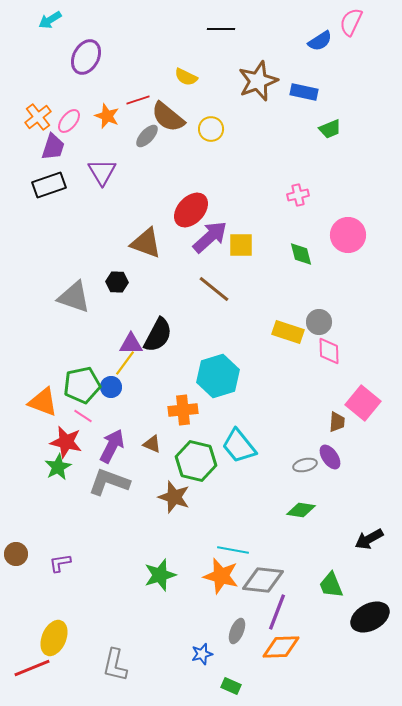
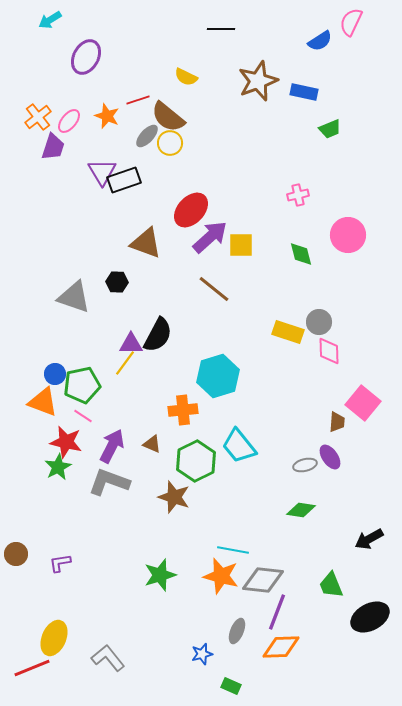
yellow circle at (211, 129): moved 41 px left, 14 px down
black rectangle at (49, 185): moved 75 px right, 5 px up
blue circle at (111, 387): moved 56 px left, 13 px up
green hexagon at (196, 461): rotated 21 degrees clockwise
gray L-shape at (115, 665): moved 7 px left, 7 px up; rotated 128 degrees clockwise
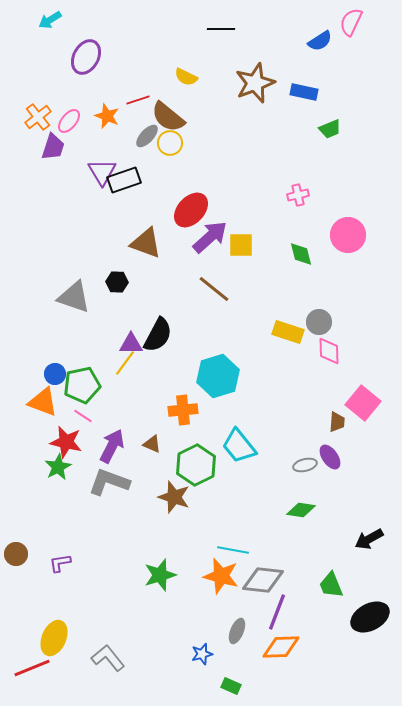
brown star at (258, 81): moved 3 px left, 2 px down
green hexagon at (196, 461): moved 4 px down
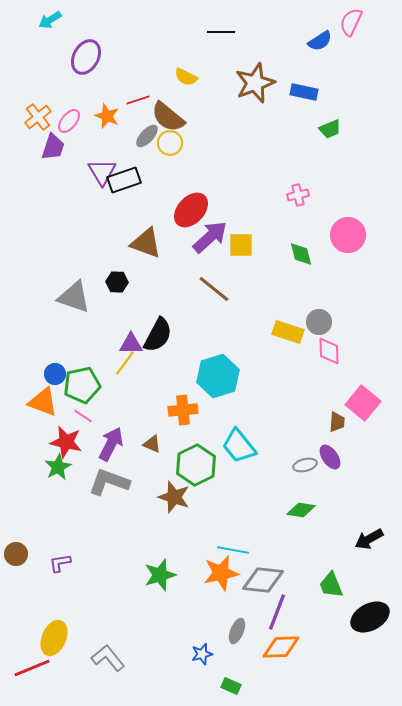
black line at (221, 29): moved 3 px down
purple arrow at (112, 446): moved 1 px left, 2 px up
orange star at (221, 576): moved 3 px up; rotated 27 degrees counterclockwise
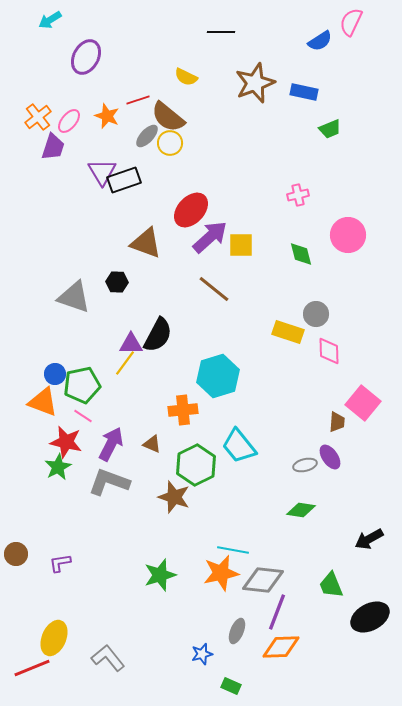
gray circle at (319, 322): moved 3 px left, 8 px up
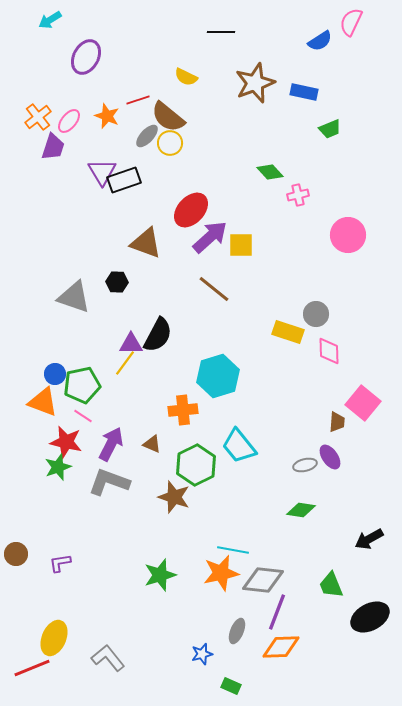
green diamond at (301, 254): moved 31 px left, 82 px up; rotated 28 degrees counterclockwise
green star at (58, 467): rotated 8 degrees clockwise
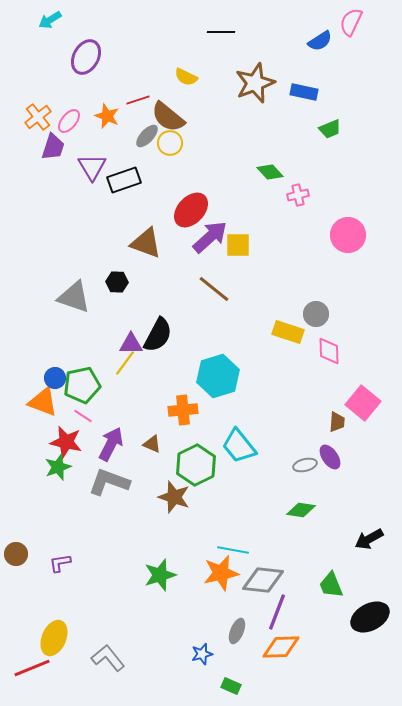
purple triangle at (102, 172): moved 10 px left, 5 px up
yellow square at (241, 245): moved 3 px left
blue circle at (55, 374): moved 4 px down
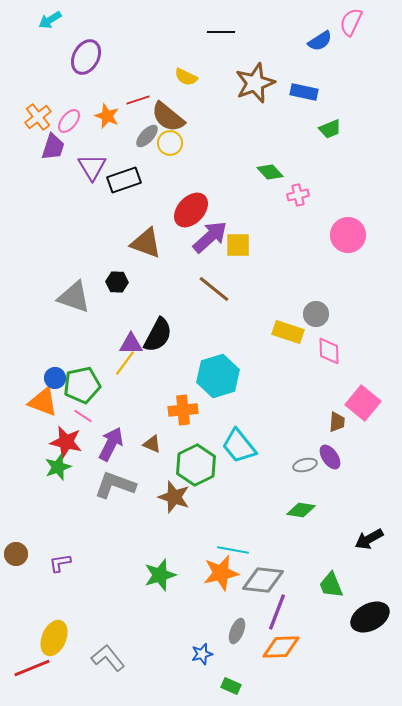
gray L-shape at (109, 482): moved 6 px right, 3 px down
